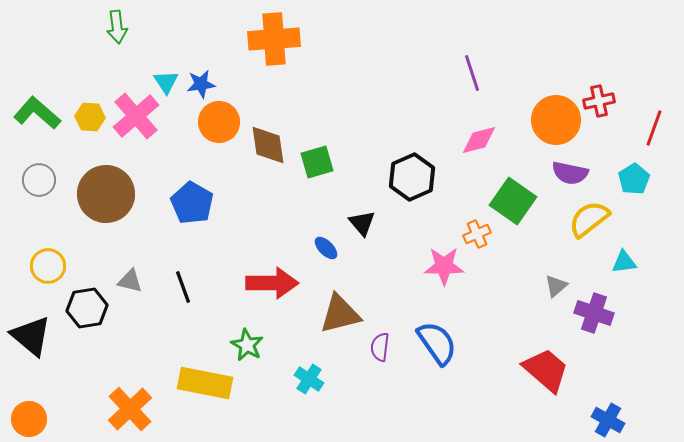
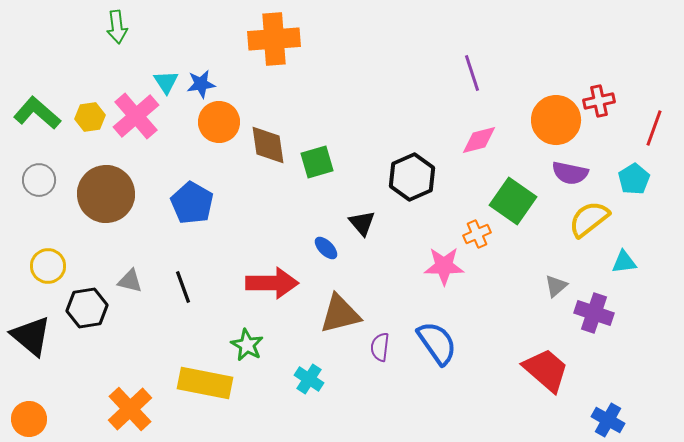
yellow hexagon at (90, 117): rotated 12 degrees counterclockwise
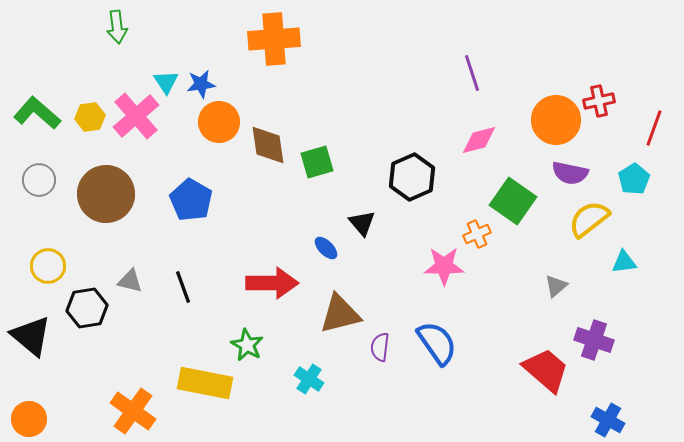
blue pentagon at (192, 203): moved 1 px left, 3 px up
purple cross at (594, 313): moved 27 px down
orange cross at (130, 409): moved 3 px right, 2 px down; rotated 12 degrees counterclockwise
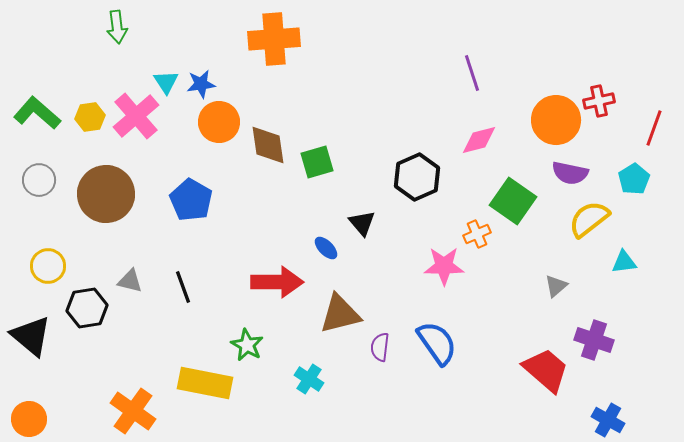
black hexagon at (412, 177): moved 5 px right
red arrow at (272, 283): moved 5 px right, 1 px up
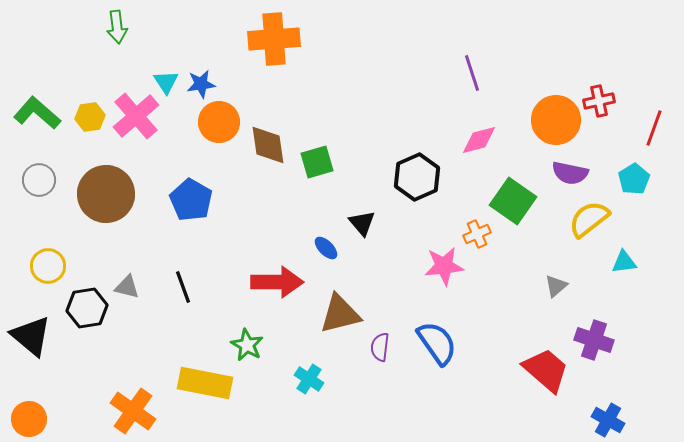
pink star at (444, 266): rotated 6 degrees counterclockwise
gray triangle at (130, 281): moved 3 px left, 6 px down
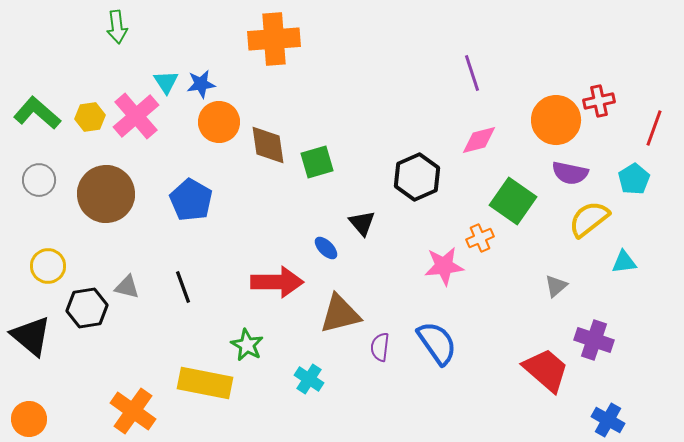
orange cross at (477, 234): moved 3 px right, 4 px down
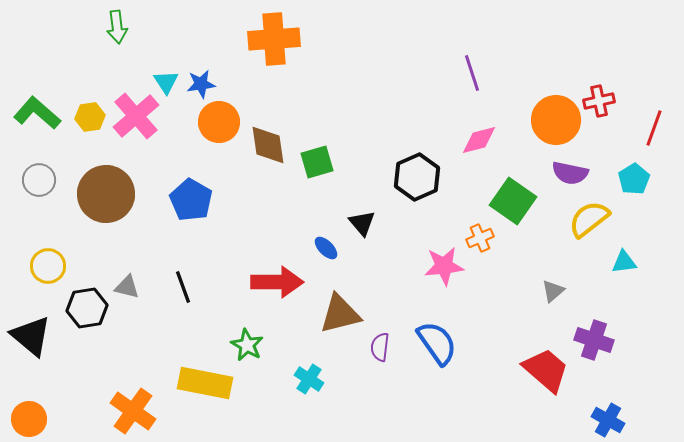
gray triangle at (556, 286): moved 3 px left, 5 px down
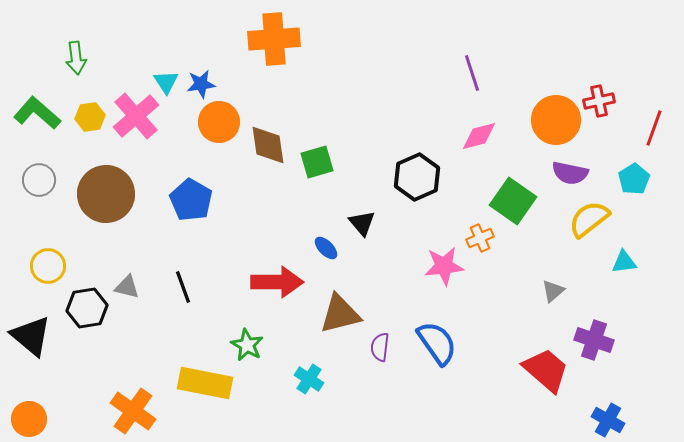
green arrow at (117, 27): moved 41 px left, 31 px down
pink diamond at (479, 140): moved 4 px up
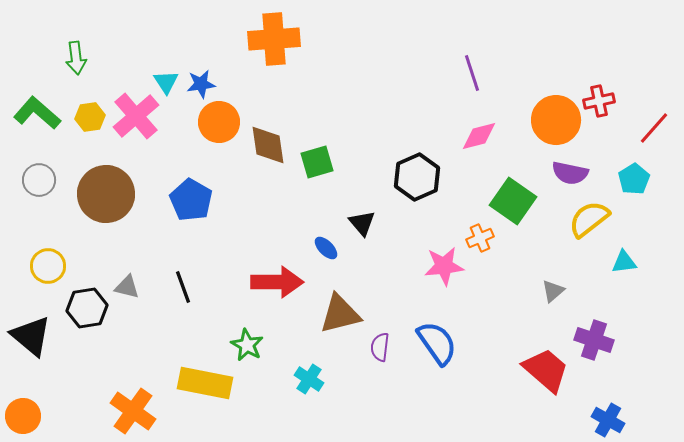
red line at (654, 128): rotated 21 degrees clockwise
orange circle at (29, 419): moved 6 px left, 3 px up
